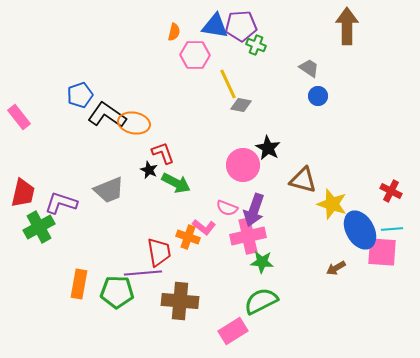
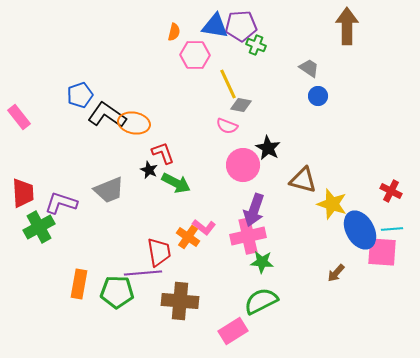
red trapezoid at (23, 193): rotated 16 degrees counterclockwise
pink semicircle at (227, 208): moved 82 px up
orange cross at (188, 237): rotated 15 degrees clockwise
brown arrow at (336, 268): moved 5 px down; rotated 18 degrees counterclockwise
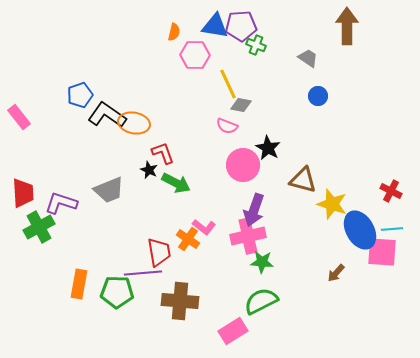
gray trapezoid at (309, 68): moved 1 px left, 10 px up
orange cross at (188, 237): moved 2 px down
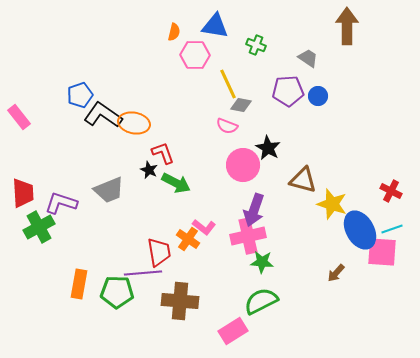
purple pentagon at (241, 26): moved 47 px right, 65 px down
black L-shape at (107, 115): moved 4 px left
cyan line at (392, 229): rotated 15 degrees counterclockwise
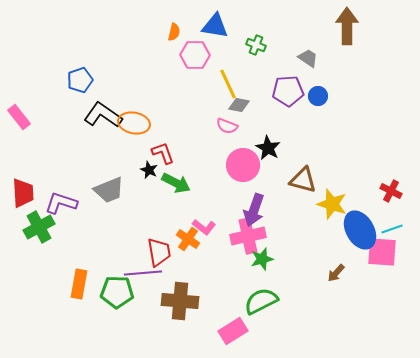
blue pentagon at (80, 95): moved 15 px up
gray diamond at (241, 105): moved 2 px left
green star at (262, 262): moved 3 px up; rotated 20 degrees counterclockwise
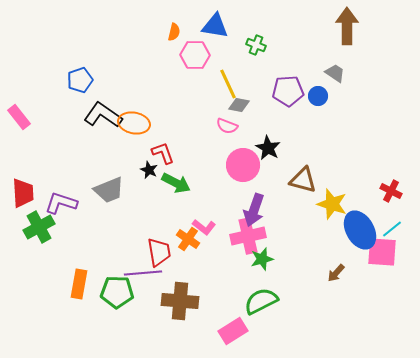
gray trapezoid at (308, 58): moved 27 px right, 15 px down
cyan line at (392, 229): rotated 20 degrees counterclockwise
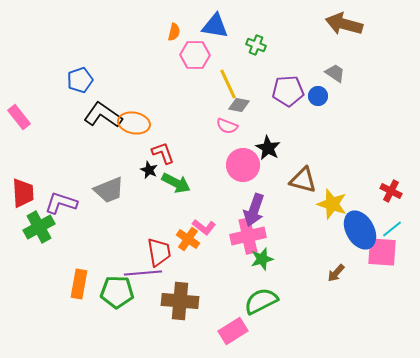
brown arrow at (347, 26): moved 3 px left, 2 px up; rotated 75 degrees counterclockwise
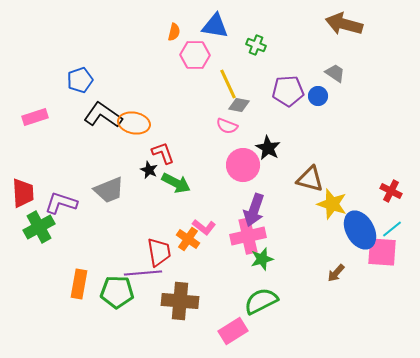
pink rectangle at (19, 117): moved 16 px right; rotated 70 degrees counterclockwise
brown triangle at (303, 180): moved 7 px right, 1 px up
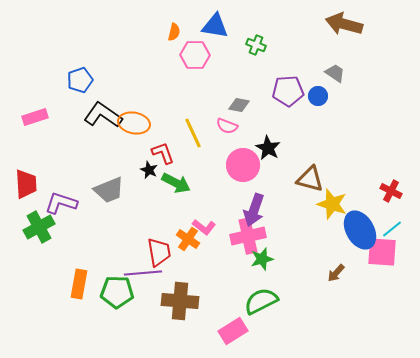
yellow line at (228, 84): moved 35 px left, 49 px down
red trapezoid at (23, 193): moved 3 px right, 9 px up
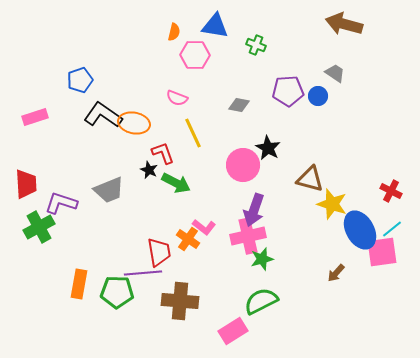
pink semicircle at (227, 126): moved 50 px left, 28 px up
pink square at (382, 252): rotated 12 degrees counterclockwise
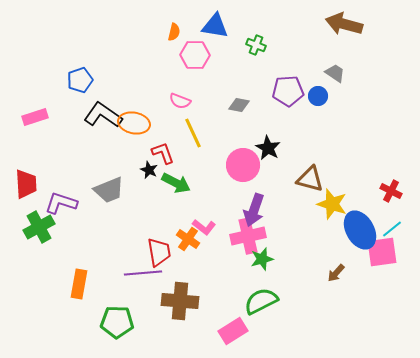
pink semicircle at (177, 98): moved 3 px right, 3 px down
green pentagon at (117, 292): moved 30 px down
